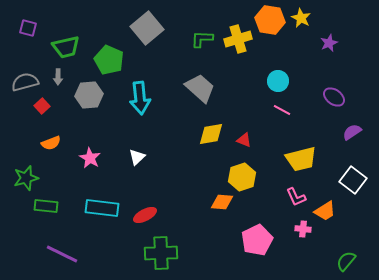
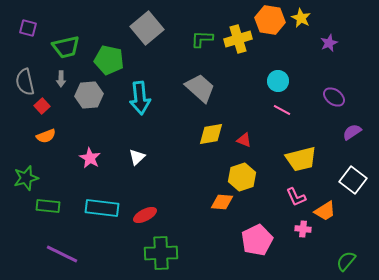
green pentagon: rotated 12 degrees counterclockwise
gray arrow: moved 3 px right, 2 px down
gray semicircle: rotated 88 degrees counterclockwise
orange semicircle: moved 5 px left, 7 px up
green rectangle: moved 2 px right
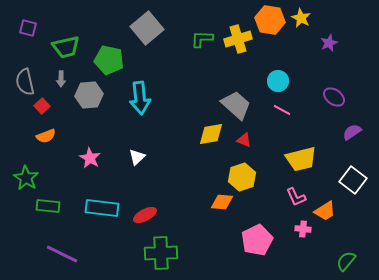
gray trapezoid: moved 36 px right, 17 px down
green star: rotated 25 degrees counterclockwise
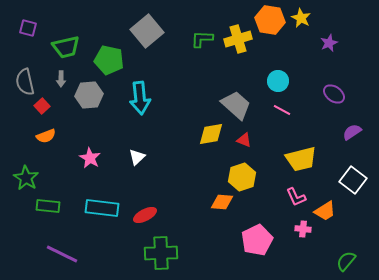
gray square: moved 3 px down
purple ellipse: moved 3 px up
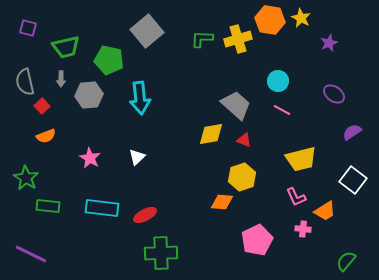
purple line: moved 31 px left
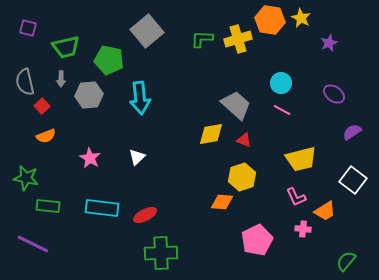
cyan circle: moved 3 px right, 2 px down
green star: rotated 20 degrees counterclockwise
purple line: moved 2 px right, 10 px up
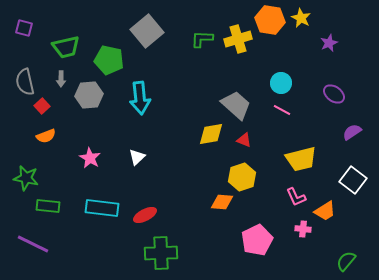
purple square: moved 4 px left
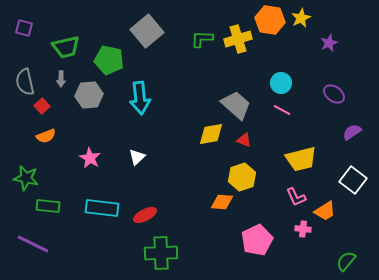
yellow star: rotated 18 degrees clockwise
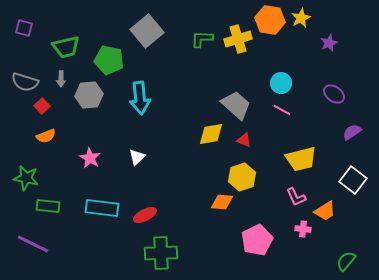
gray semicircle: rotated 60 degrees counterclockwise
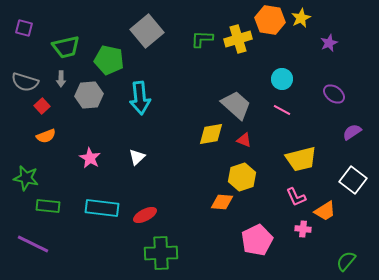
cyan circle: moved 1 px right, 4 px up
